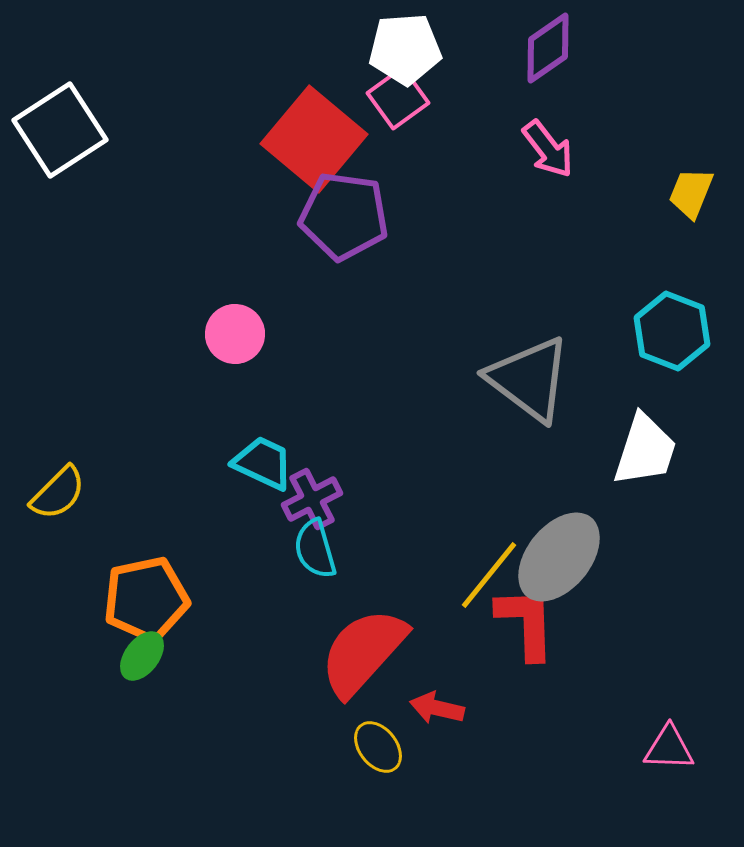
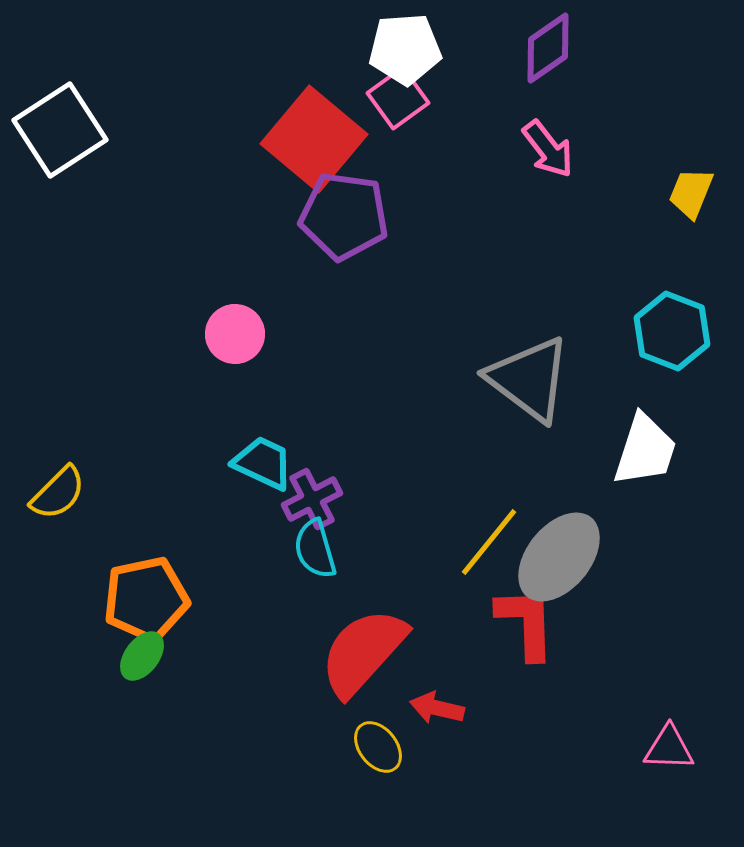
yellow line: moved 33 px up
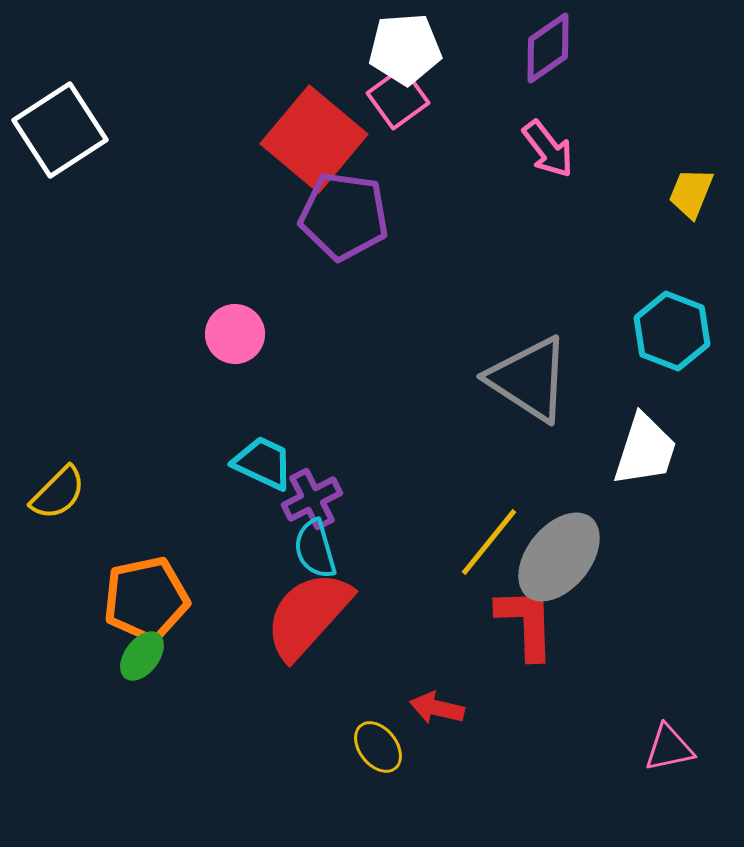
gray triangle: rotated 4 degrees counterclockwise
red semicircle: moved 55 px left, 37 px up
pink triangle: rotated 14 degrees counterclockwise
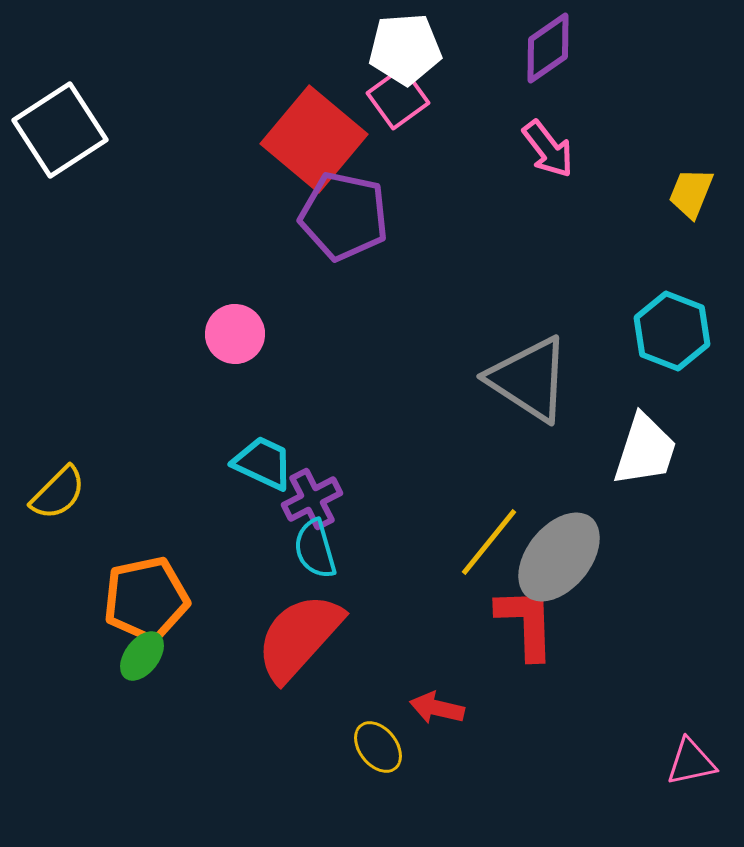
purple pentagon: rotated 4 degrees clockwise
red semicircle: moved 9 px left, 22 px down
pink triangle: moved 22 px right, 14 px down
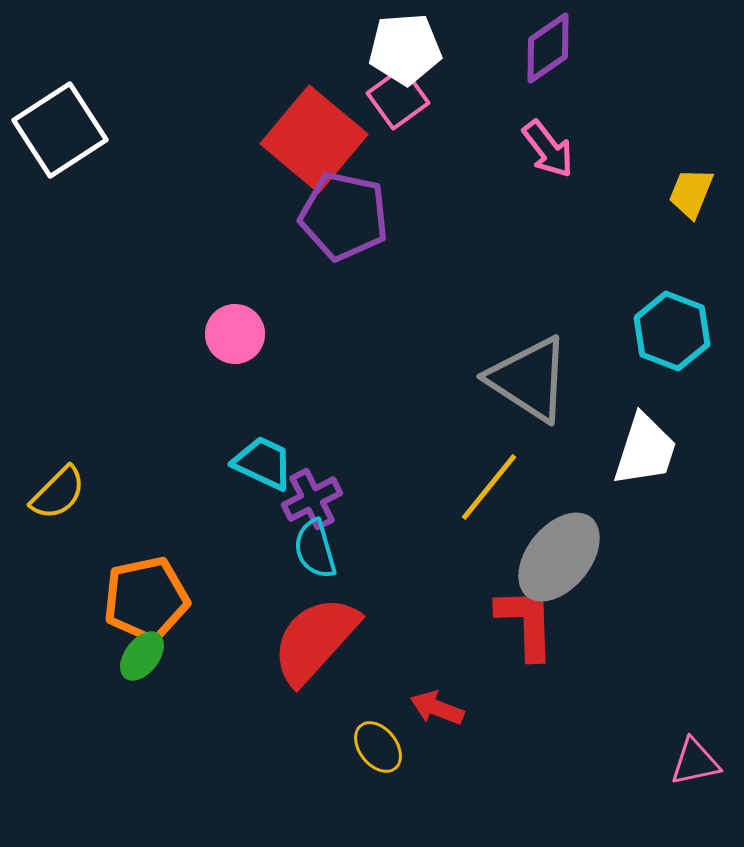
yellow line: moved 55 px up
red semicircle: moved 16 px right, 3 px down
red arrow: rotated 8 degrees clockwise
pink triangle: moved 4 px right
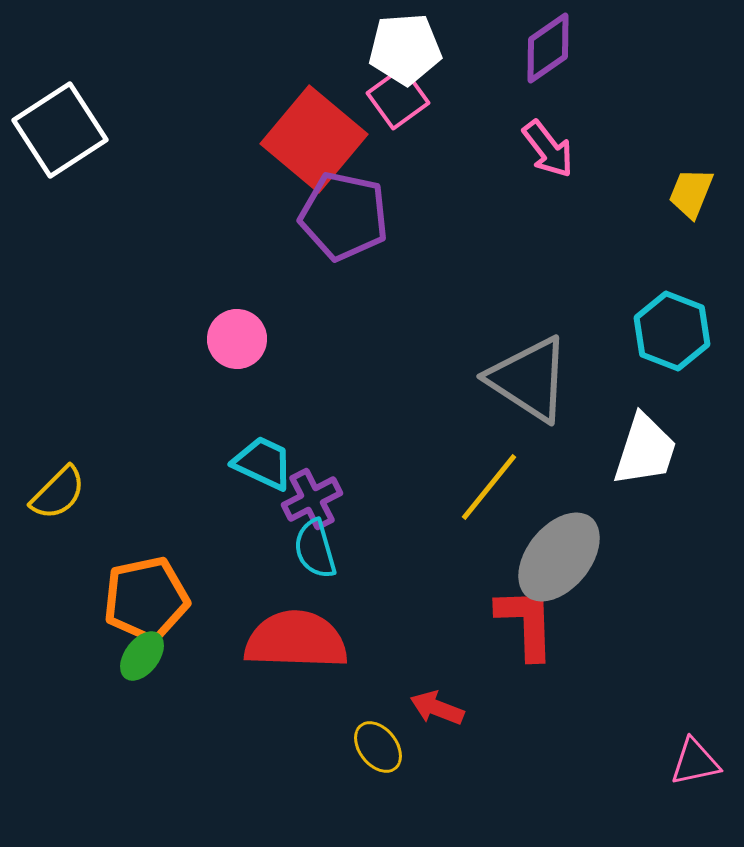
pink circle: moved 2 px right, 5 px down
red semicircle: moved 19 px left; rotated 50 degrees clockwise
